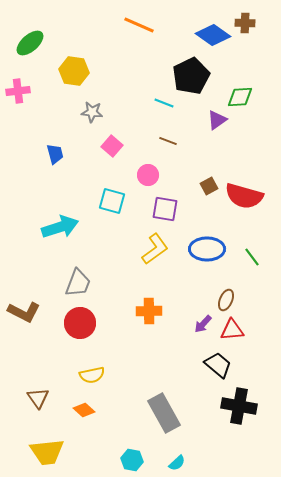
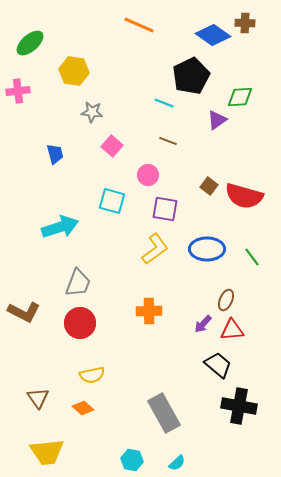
brown square: rotated 24 degrees counterclockwise
orange diamond: moved 1 px left, 2 px up
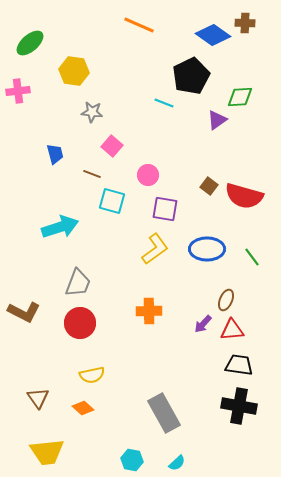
brown line: moved 76 px left, 33 px down
black trapezoid: moved 21 px right; rotated 32 degrees counterclockwise
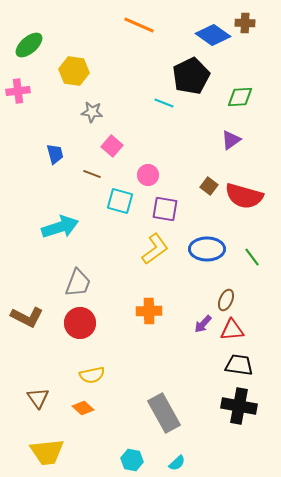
green ellipse: moved 1 px left, 2 px down
purple triangle: moved 14 px right, 20 px down
cyan square: moved 8 px right
brown L-shape: moved 3 px right, 5 px down
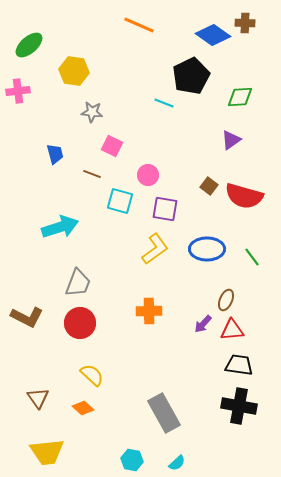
pink square: rotated 15 degrees counterclockwise
yellow semicircle: rotated 125 degrees counterclockwise
